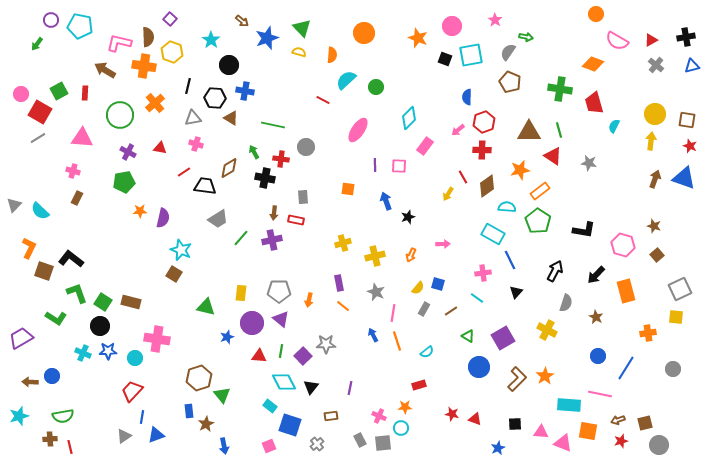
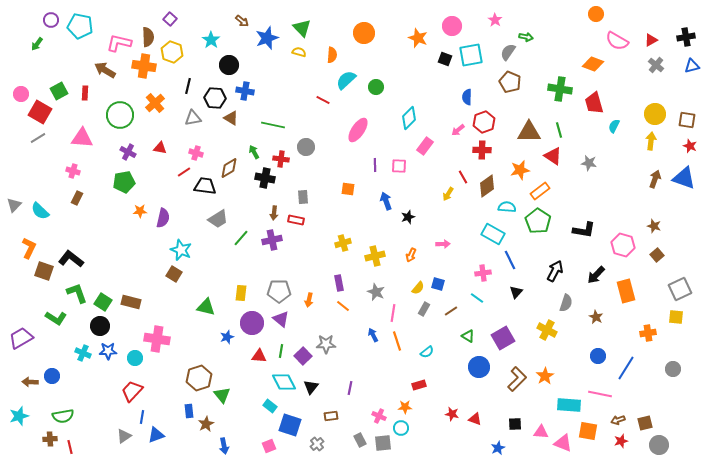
pink cross at (196, 144): moved 9 px down
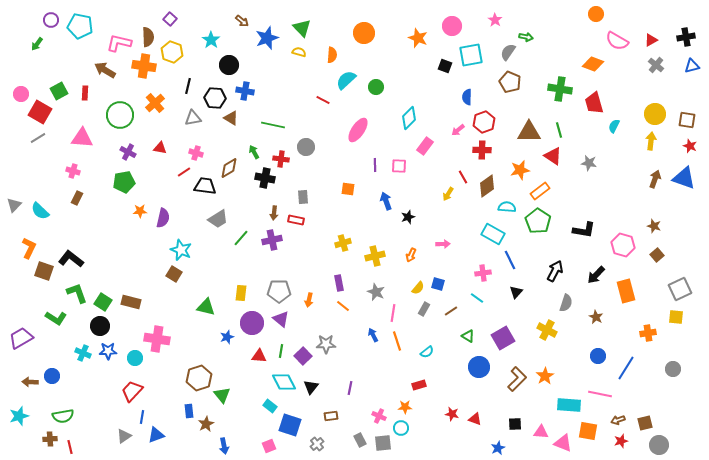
black square at (445, 59): moved 7 px down
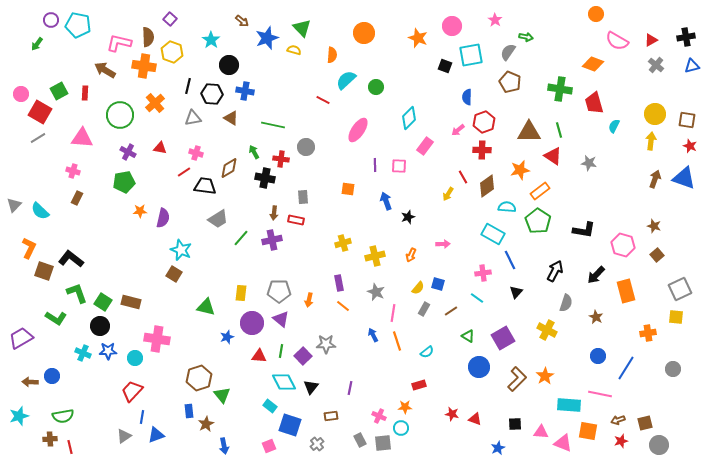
cyan pentagon at (80, 26): moved 2 px left, 1 px up
yellow semicircle at (299, 52): moved 5 px left, 2 px up
black hexagon at (215, 98): moved 3 px left, 4 px up
